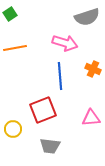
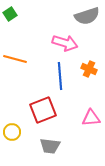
gray semicircle: moved 1 px up
orange line: moved 11 px down; rotated 25 degrees clockwise
orange cross: moved 4 px left
yellow circle: moved 1 px left, 3 px down
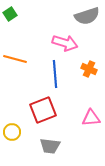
blue line: moved 5 px left, 2 px up
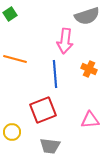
pink arrow: moved 2 px up; rotated 80 degrees clockwise
pink triangle: moved 1 px left, 2 px down
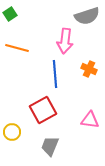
orange line: moved 2 px right, 11 px up
red square: rotated 8 degrees counterclockwise
pink triangle: rotated 12 degrees clockwise
gray trapezoid: rotated 105 degrees clockwise
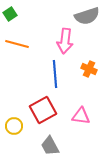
orange line: moved 4 px up
pink triangle: moved 9 px left, 4 px up
yellow circle: moved 2 px right, 6 px up
gray trapezoid: rotated 50 degrees counterclockwise
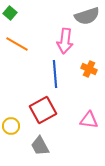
green square: moved 1 px up; rotated 16 degrees counterclockwise
orange line: rotated 15 degrees clockwise
pink triangle: moved 8 px right, 4 px down
yellow circle: moved 3 px left
gray trapezoid: moved 10 px left
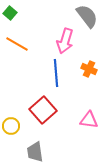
gray semicircle: rotated 110 degrees counterclockwise
pink arrow: rotated 10 degrees clockwise
blue line: moved 1 px right, 1 px up
red square: rotated 12 degrees counterclockwise
gray trapezoid: moved 5 px left, 6 px down; rotated 20 degrees clockwise
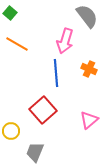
pink triangle: rotated 48 degrees counterclockwise
yellow circle: moved 5 px down
gray trapezoid: rotated 30 degrees clockwise
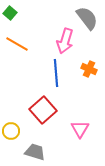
gray semicircle: moved 2 px down
pink triangle: moved 9 px left, 9 px down; rotated 18 degrees counterclockwise
gray trapezoid: rotated 85 degrees clockwise
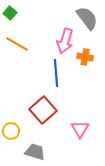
orange cross: moved 4 px left, 12 px up; rotated 14 degrees counterclockwise
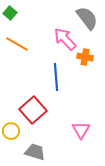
pink arrow: moved 2 px up; rotated 120 degrees clockwise
blue line: moved 4 px down
red square: moved 10 px left
pink triangle: moved 1 px right, 1 px down
